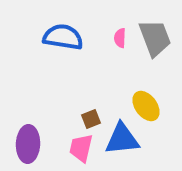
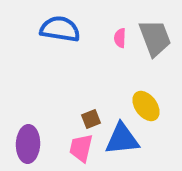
blue semicircle: moved 3 px left, 8 px up
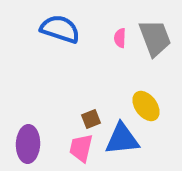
blue semicircle: rotated 9 degrees clockwise
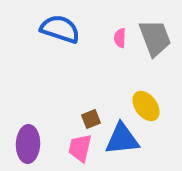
pink trapezoid: moved 1 px left
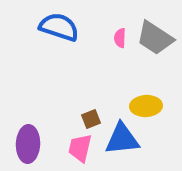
blue semicircle: moved 1 px left, 2 px up
gray trapezoid: rotated 144 degrees clockwise
yellow ellipse: rotated 56 degrees counterclockwise
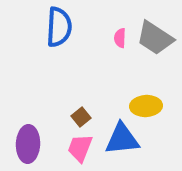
blue semicircle: rotated 75 degrees clockwise
brown square: moved 10 px left, 2 px up; rotated 18 degrees counterclockwise
pink trapezoid: rotated 8 degrees clockwise
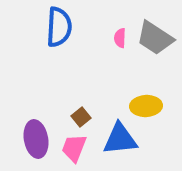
blue triangle: moved 2 px left
purple ellipse: moved 8 px right, 5 px up; rotated 12 degrees counterclockwise
pink trapezoid: moved 6 px left
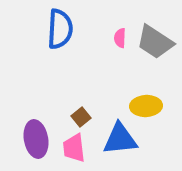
blue semicircle: moved 1 px right, 2 px down
gray trapezoid: moved 4 px down
pink trapezoid: rotated 28 degrees counterclockwise
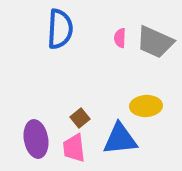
gray trapezoid: rotated 9 degrees counterclockwise
brown square: moved 1 px left, 1 px down
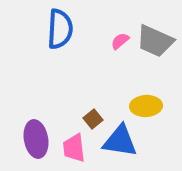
pink semicircle: moved 3 px down; rotated 48 degrees clockwise
gray trapezoid: moved 1 px up
brown square: moved 13 px right, 1 px down
blue triangle: moved 2 px down; rotated 15 degrees clockwise
